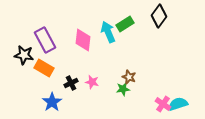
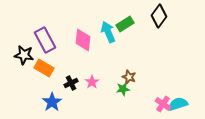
pink star: rotated 24 degrees clockwise
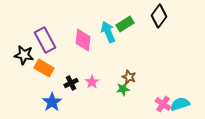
cyan semicircle: moved 2 px right
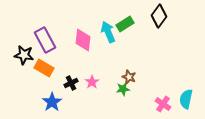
cyan semicircle: moved 6 px right, 5 px up; rotated 60 degrees counterclockwise
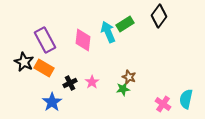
black star: moved 7 px down; rotated 18 degrees clockwise
black cross: moved 1 px left
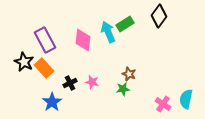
orange rectangle: rotated 18 degrees clockwise
brown star: moved 3 px up
pink star: rotated 24 degrees counterclockwise
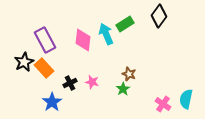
cyan arrow: moved 2 px left, 2 px down
black star: rotated 18 degrees clockwise
green star: rotated 24 degrees counterclockwise
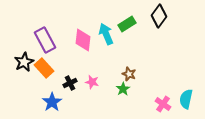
green rectangle: moved 2 px right
